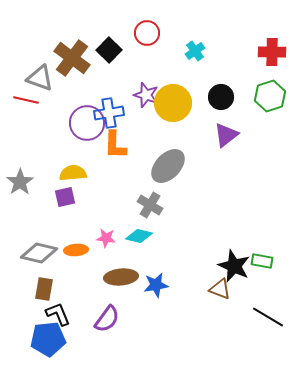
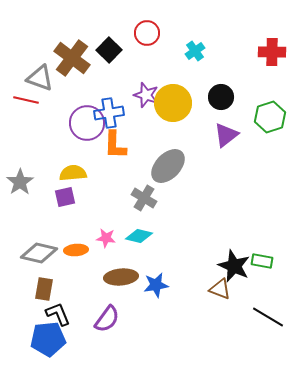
green hexagon: moved 21 px down
gray cross: moved 6 px left, 7 px up
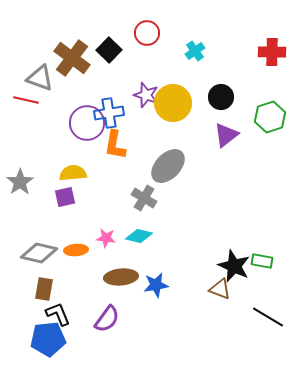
orange L-shape: rotated 8 degrees clockwise
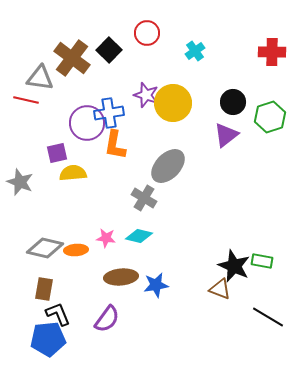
gray triangle: rotated 12 degrees counterclockwise
black circle: moved 12 px right, 5 px down
gray star: rotated 16 degrees counterclockwise
purple square: moved 8 px left, 44 px up
gray diamond: moved 6 px right, 5 px up
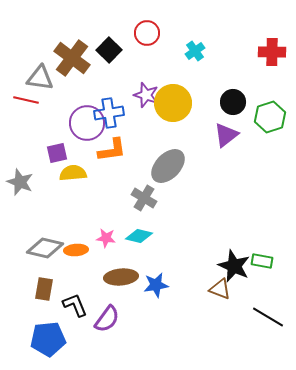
orange L-shape: moved 3 px left, 5 px down; rotated 108 degrees counterclockwise
black L-shape: moved 17 px right, 9 px up
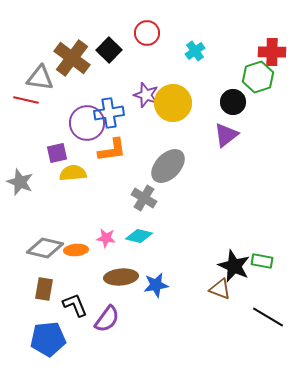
green hexagon: moved 12 px left, 40 px up
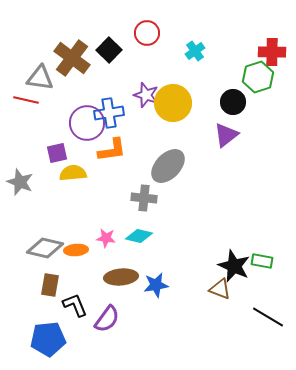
gray cross: rotated 25 degrees counterclockwise
brown rectangle: moved 6 px right, 4 px up
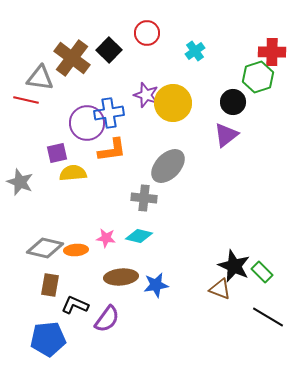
green rectangle: moved 11 px down; rotated 35 degrees clockwise
black L-shape: rotated 44 degrees counterclockwise
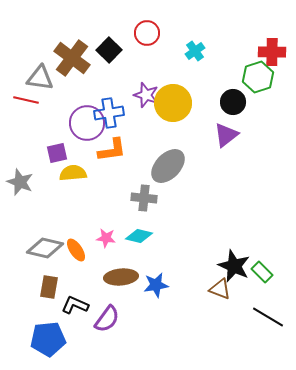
orange ellipse: rotated 60 degrees clockwise
brown rectangle: moved 1 px left, 2 px down
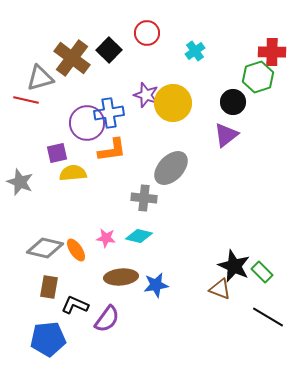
gray triangle: rotated 24 degrees counterclockwise
gray ellipse: moved 3 px right, 2 px down
